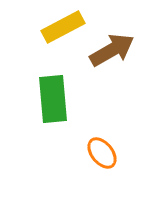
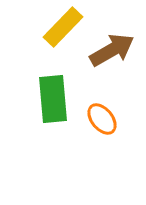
yellow rectangle: rotated 18 degrees counterclockwise
orange ellipse: moved 34 px up
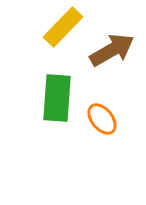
green rectangle: moved 4 px right, 1 px up; rotated 9 degrees clockwise
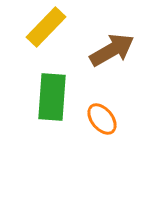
yellow rectangle: moved 17 px left
green rectangle: moved 5 px left, 1 px up
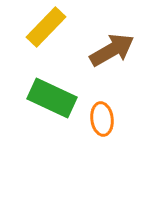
green rectangle: moved 1 px down; rotated 69 degrees counterclockwise
orange ellipse: rotated 32 degrees clockwise
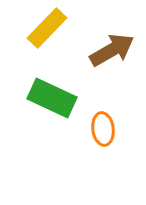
yellow rectangle: moved 1 px right, 1 px down
orange ellipse: moved 1 px right, 10 px down
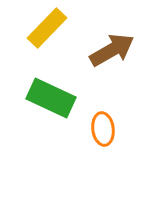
green rectangle: moved 1 px left
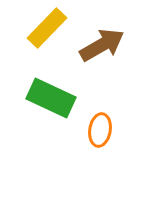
brown arrow: moved 10 px left, 5 px up
orange ellipse: moved 3 px left, 1 px down; rotated 16 degrees clockwise
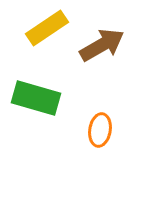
yellow rectangle: rotated 12 degrees clockwise
green rectangle: moved 15 px left; rotated 9 degrees counterclockwise
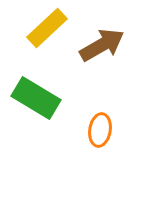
yellow rectangle: rotated 9 degrees counterclockwise
green rectangle: rotated 15 degrees clockwise
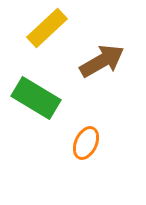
brown arrow: moved 16 px down
orange ellipse: moved 14 px left, 13 px down; rotated 16 degrees clockwise
